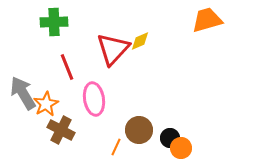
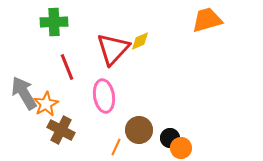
gray arrow: moved 1 px right
pink ellipse: moved 10 px right, 3 px up
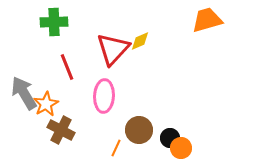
pink ellipse: rotated 12 degrees clockwise
orange line: moved 1 px down
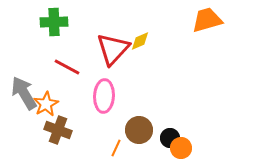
red line: rotated 40 degrees counterclockwise
brown cross: moved 3 px left; rotated 8 degrees counterclockwise
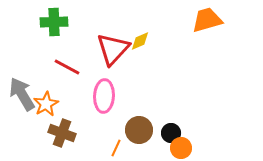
gray arrow: moved 2 px left, 1 px down
brown cross: moved 4 px right, 3 px down
black circle: moved 1 px right, 5 px up
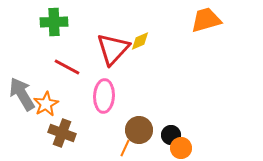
orange trapezoid: moved 1 px left
black circle: moved 2 px down
orange line: moved 9 px right
